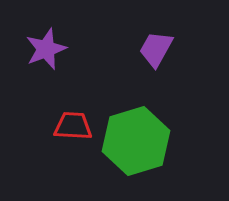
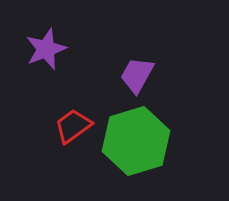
purple trapezoid: moved 19 px left, 26 px down
red trapezoid: rotated 39 degrees counterclockwise
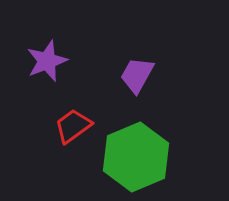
purple star: moved 1 px right, 12 px down
green hexagon: moved 16 px down; rotated 6 degrees counterclockwise
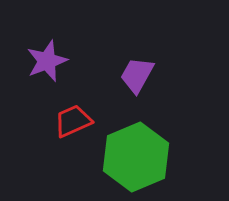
red trapezoid: moved 5 px up; rotated 12 degrees clockwise
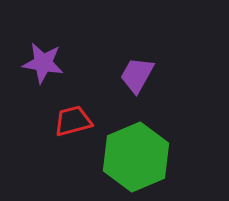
purple star: moved 4 px left, 2 px down; rotated 30 degrees clockwise
red trapezoid: rotated 9 degrees clockwise
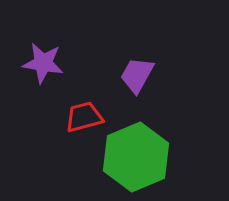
red trapezoid: moved 11 px right, 4 px up
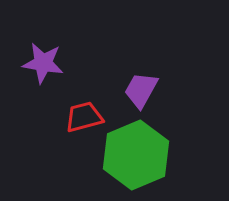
purple trapezoid: moved 4 px right, 15 px down
green hexagon: moved 2 px up
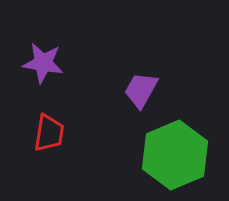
red trapezoid: moved 35 px left, 16 px down; rotated 114 degrees clockwise
green hexagon: moved 39 px right
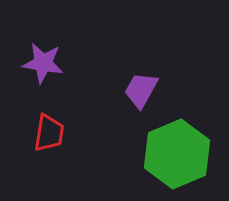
green hexagon: moved 2 px right, 1 px up
